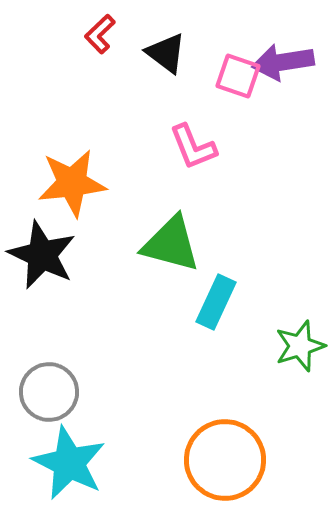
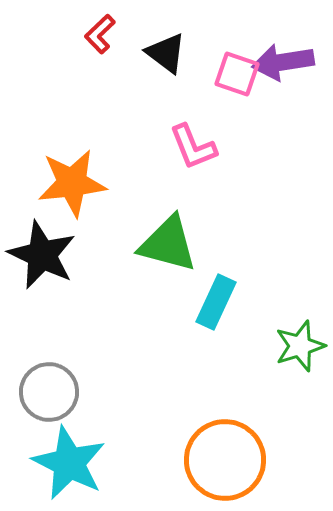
pink square: moved 1 px left, 2 px up
green triangle: moved 3 px left
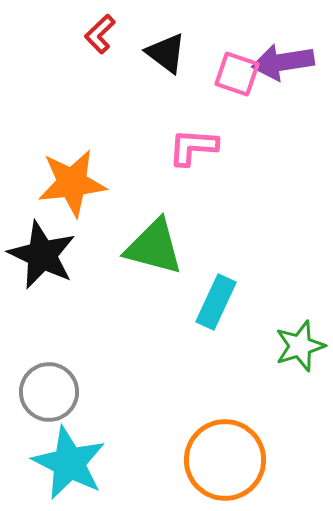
pink L-shape: rotated 116 degrees clockwise
green triangle: moved 14 px left, 3 px down
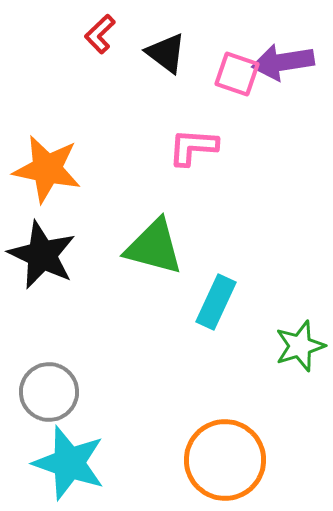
orange star: moved 25 px left, 14 px up; rotated 18 degrees clockwise
cyan star: rotated 8 degrees counterclockwise
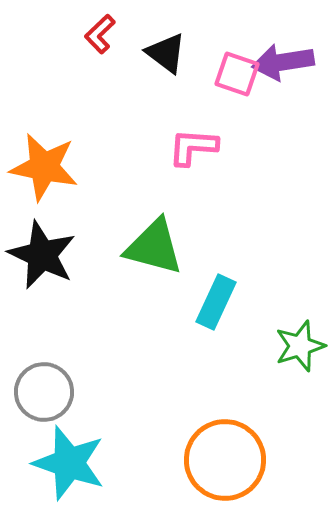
orange star: moved 3 px left, 2 px up
gray circle: moved 5 px left
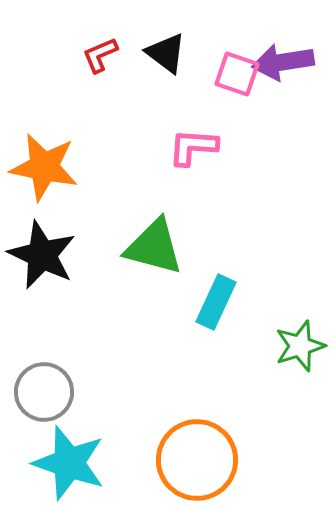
red L-shape: moved 21 px down; rotated 21 degrees clockwise
orange circle: moved 28 px left
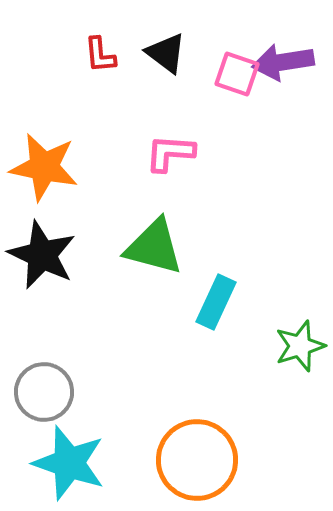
red L-shape: rotated 72 degrees counterclockwise
pink L-shape: moved 23 px left, 6 px down
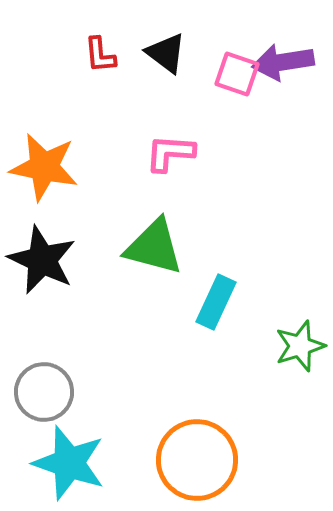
black star: moved 5 px down
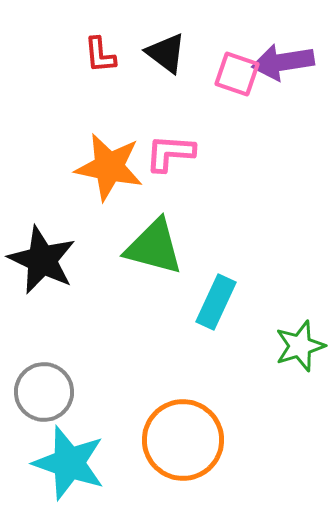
orange star: moved 65 px right
orange circle: moved 14 px left, 20 px up
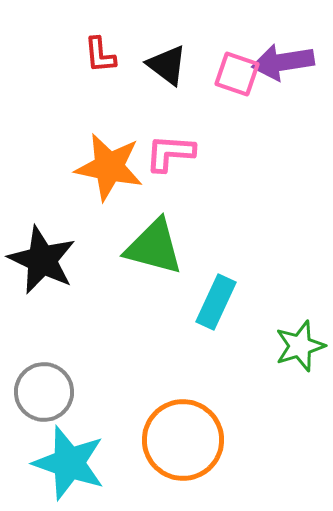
black triangle: moved 1 px right, 12 px down
